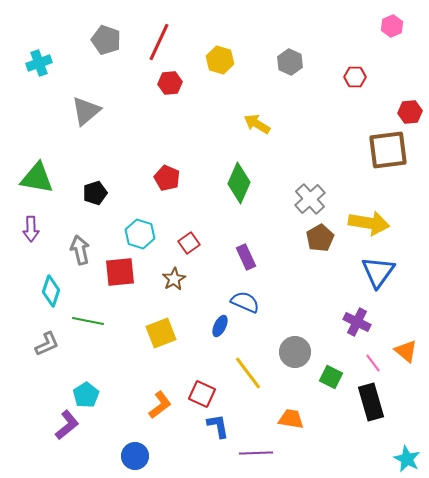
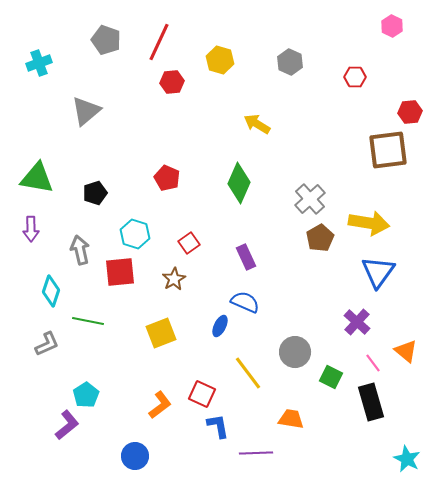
pink hexagon at (392, 26): rotated 10 degrees counterclockwise
red hexagon at (170, 83): moved 2 px right, 1 px up
cyan hexagon at (140, 234): moved 5 px left
purple cross at (357, 322): rotated 16 degrees clockwise
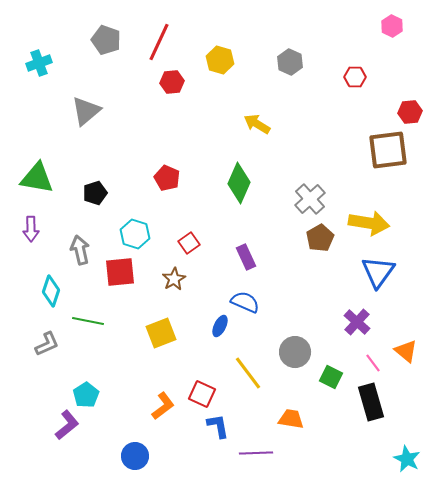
orange L-shape at (160, 405): moved 3 px right, 1 px down
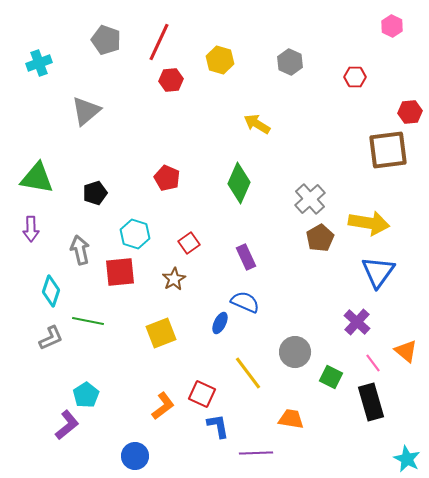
red hexagon at (172, 82): moved 1 px left, 2 px up
blue ellipse at (220, 326): moved 3 px up
gray L-shape at (47, 344): moved 4 px right, 6 px up
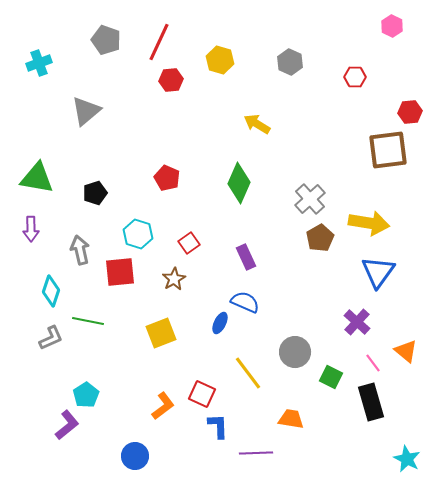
cyan hexagon at (135, 234): moved 3 px right
blue L-shape at (218, 426): rotated 8 degrees clockwise
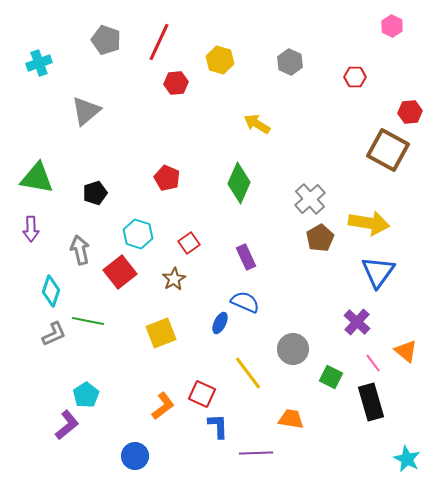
red hexagon at (171, 80): moved 5 px right, 3 px down
brown square at (388, 150): rotated 36 degrees clockwise
red square at (120, 272): rotated 32 degrees counterclockwise
gray L-shape at (51, 338): moved 3 px right, 4 px up
gray circle at (295, 352): moved 2 px left, 3 px up
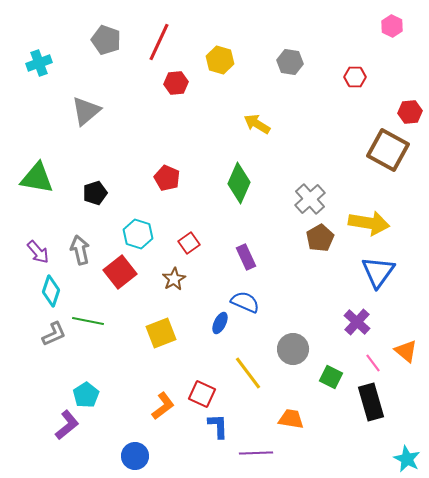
gray hexagon at (290, 62): rotated 15 degrees counterclockwise
purple arrow at (31, 229): moved 7 px right, 23 px down; rotated 40 degrees counterclockwise
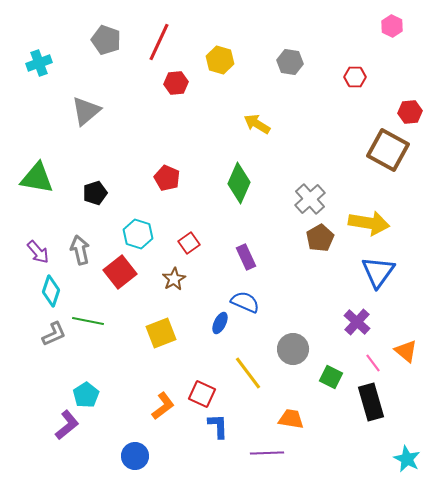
purple line at (256, 453): moved 11 px right
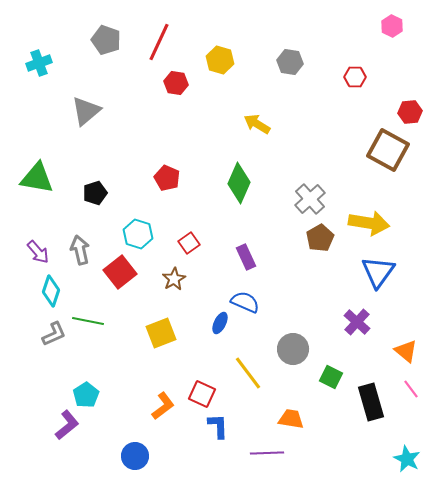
red hexagon at (176, 83): rotated 15 degrees clockwise
pink line at (373, 363): moved 38 px right, 26 px down
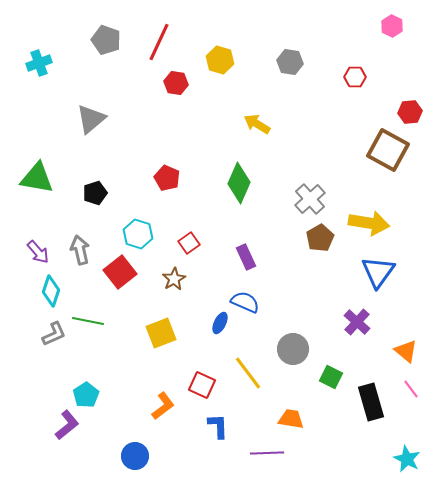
gray triangle at (86, 111): moved 5 px right, 8 px down
red square at (202, 394): moved 9 px up
